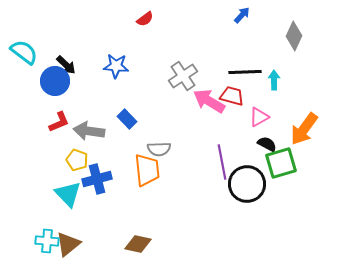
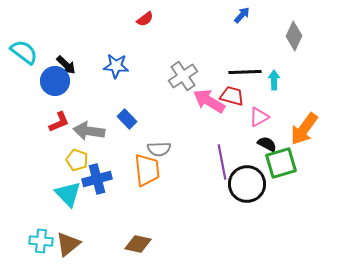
cyan cross: moved 6 px left
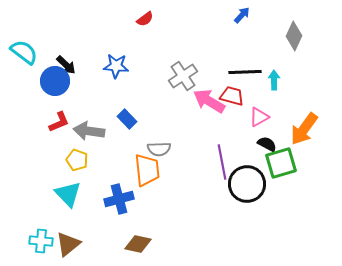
blue cross: moved 22 px right, 20 px down
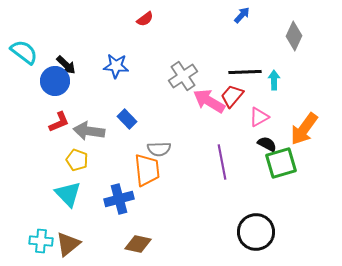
red trapezoid: rotated 65 degrees counterclockwise
black circle: moved 9 px right, 48 px down
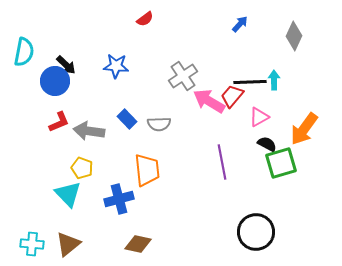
blue arrow: moved 2 px left, 9 px down
cyan semicircle: rotated 64 degrees clockwise
black line: moved 5 px right, 10 px down
gray semicircle: moved 25 px up
yellow pentagon: moved 5 px right, 8 px down
cyan cross: moved 9 px left, 3 px down
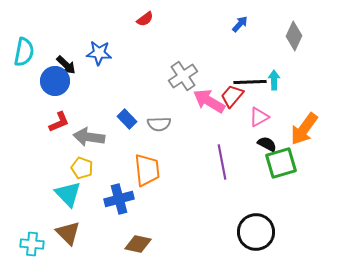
blue star: moved 17 px left, 13 px up
gray arrow: moved 6 px down
brown triangle: moved 11 px up; rotated 36 degrees counterclockwise
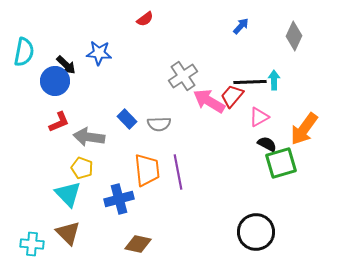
blue arrow: moved 1 px right, 2 px down
purple line: moved 44 px left, 10 px down
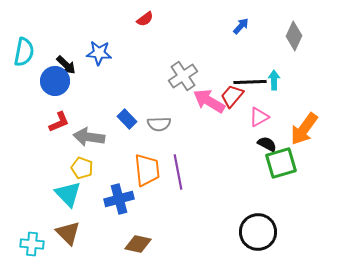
black circle: moved 2 px right
